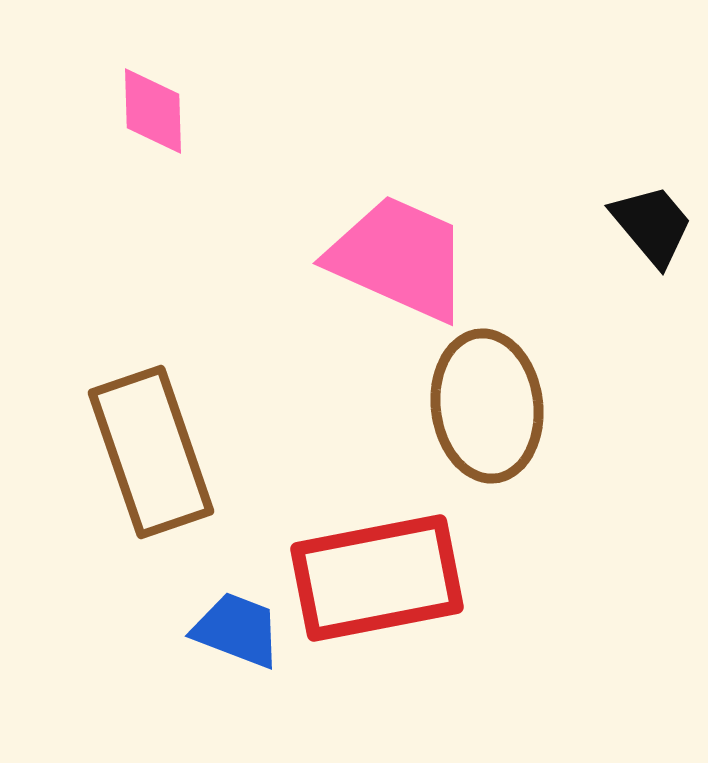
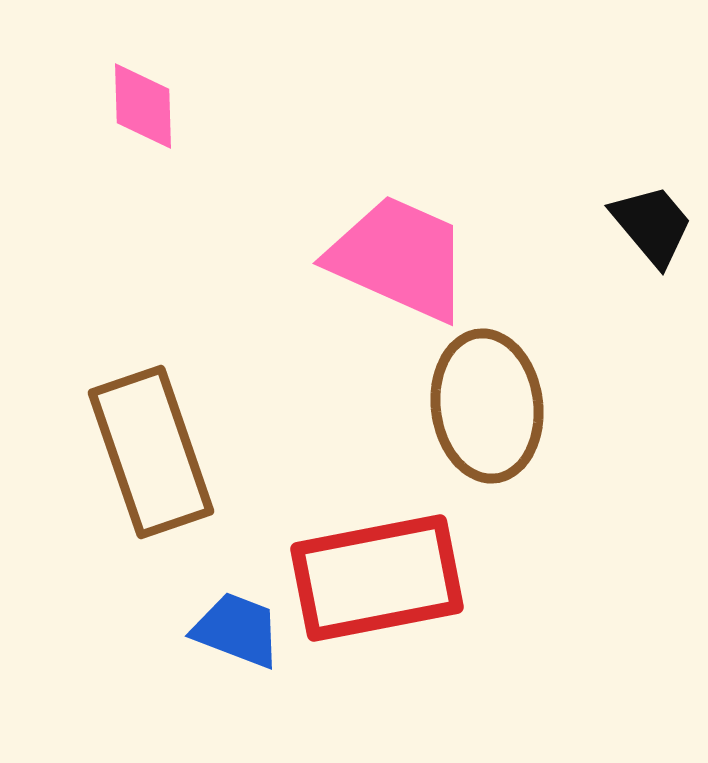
pink diamond: moved 10 px left, 5 px up
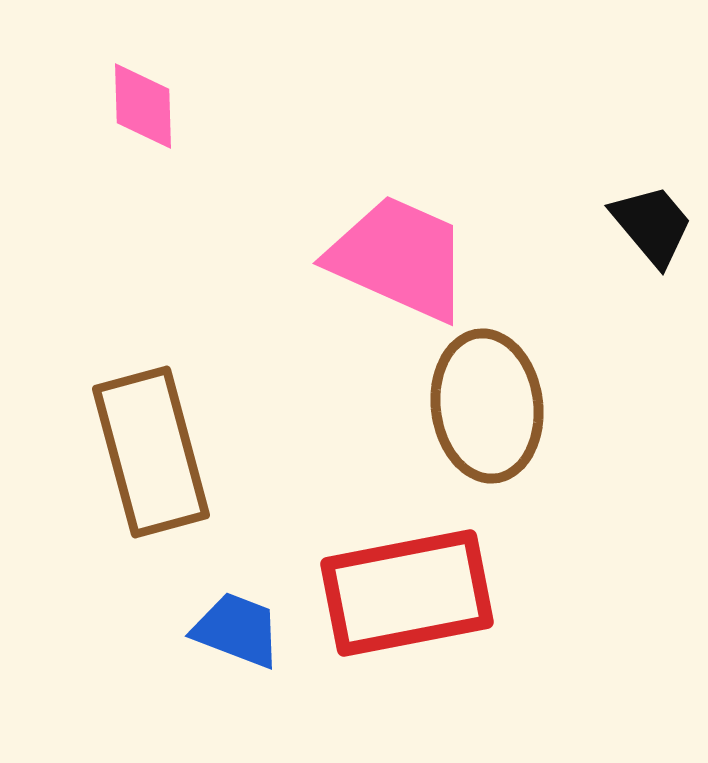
brown rectangle: rotated 4 degrees clockwise
red rectangle: moved 30 px right, 15 px down
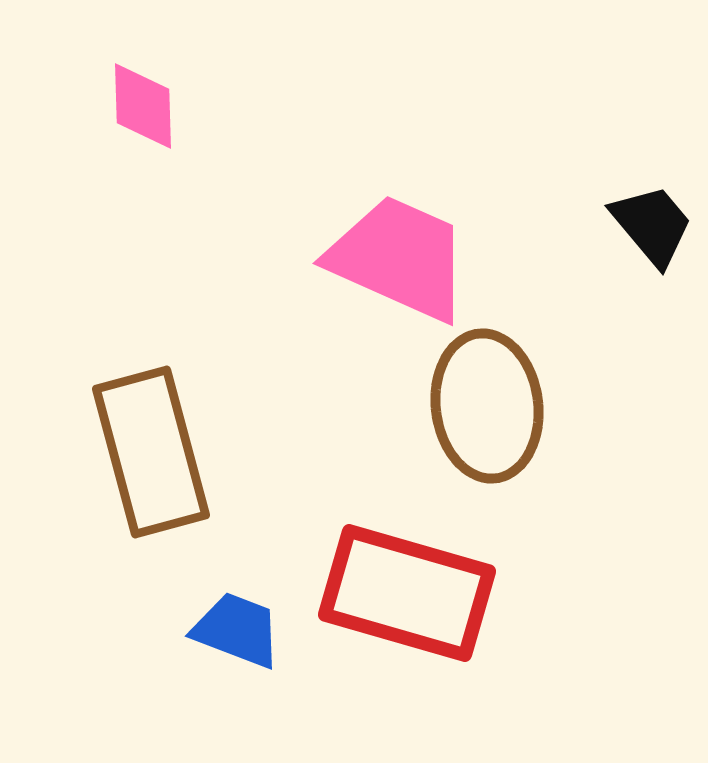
red rectangle: rotated 27 degrees clockwise
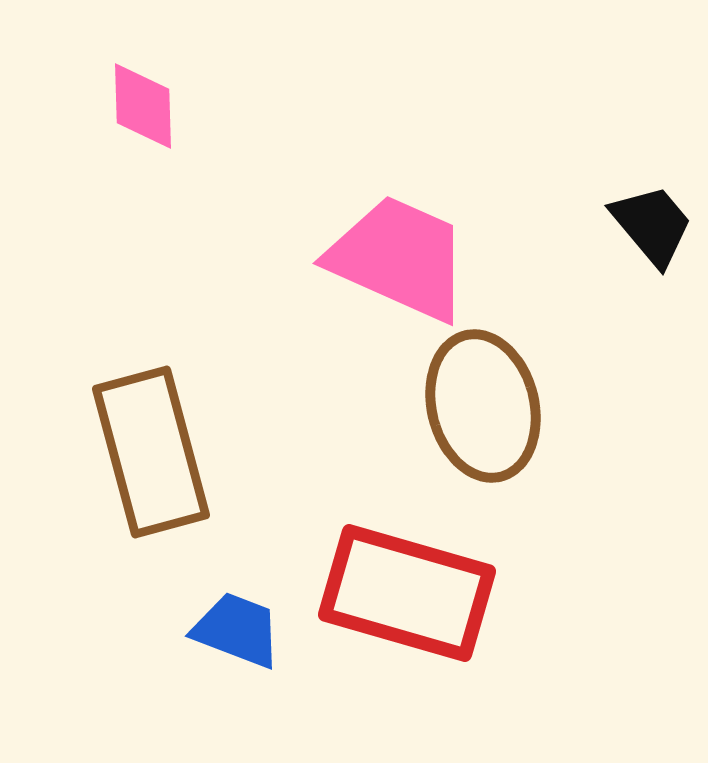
brown ellipse: moved 4 px left; rotated 7 degrees counterclockwise
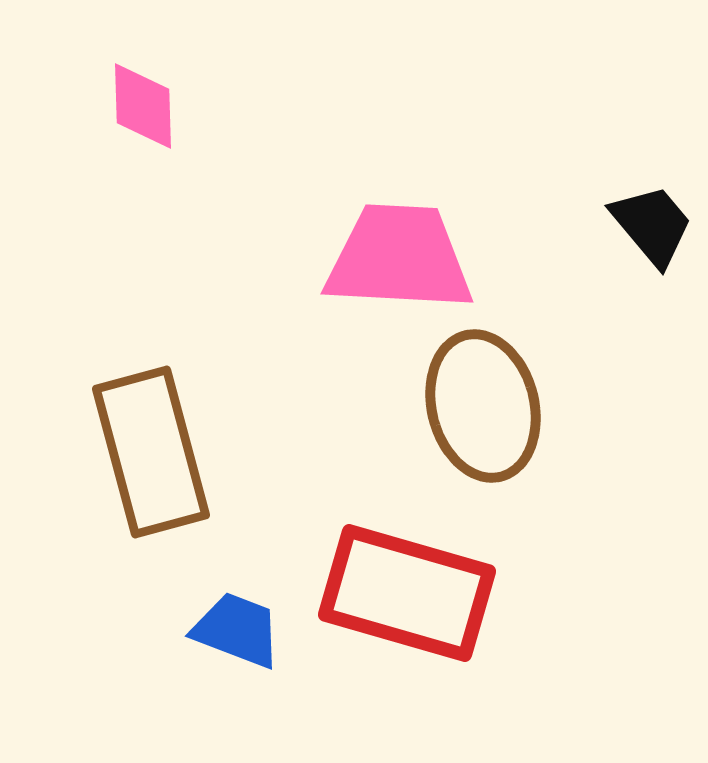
pink trapezoid: rotated 21 degrees counterclockwise
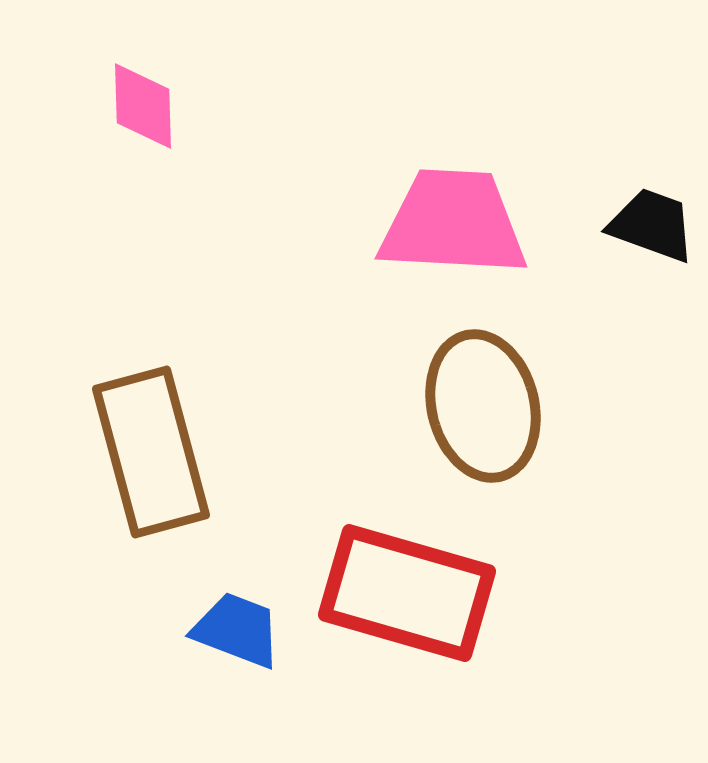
black trapezoid: rotated 30 degrees counterclockwise
pink trapezoid: moved 54 px right, 35 px up
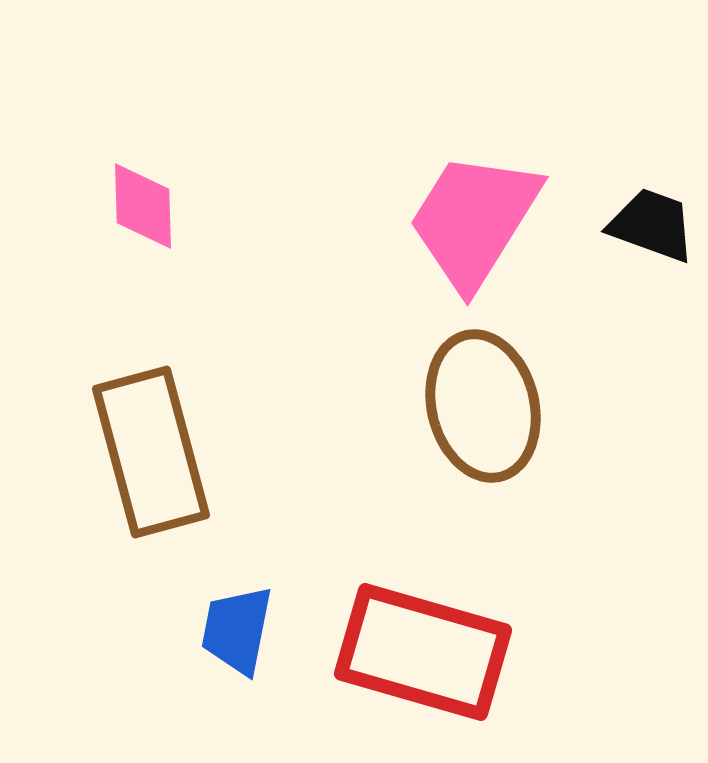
pink diamond: moved 100 px down
pink trapezoid: moved 21 px right, 3 px up; rotated 61 degrees counterclockwise
red rectangle: moved 16 px right, 59 px down
blue trapezoid: rotated 100 degrees counterclockwise
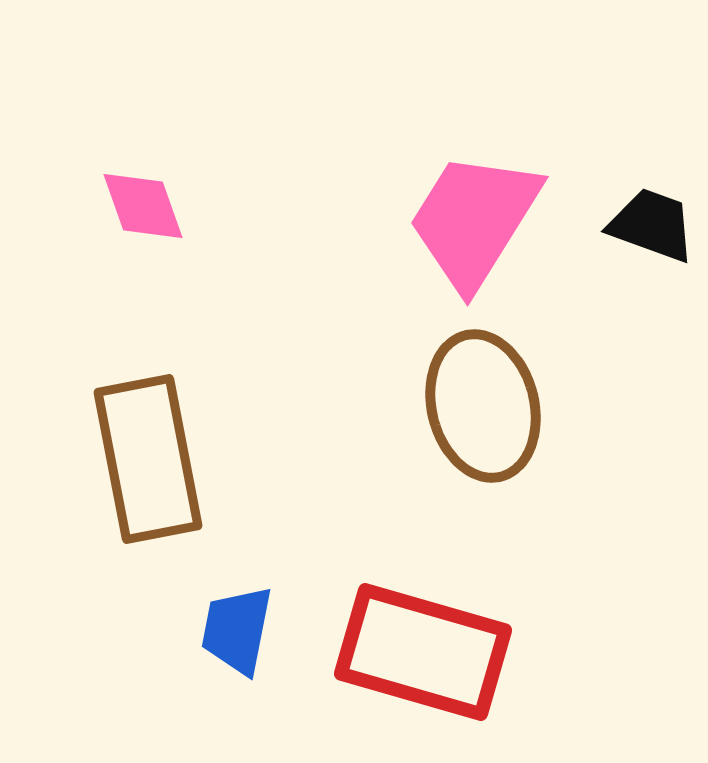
pink diamond: rotated 18 degrees counterclockwise
brown rectangle: moved 3 px left, 7 px down; rotated 4 degrees clockwise
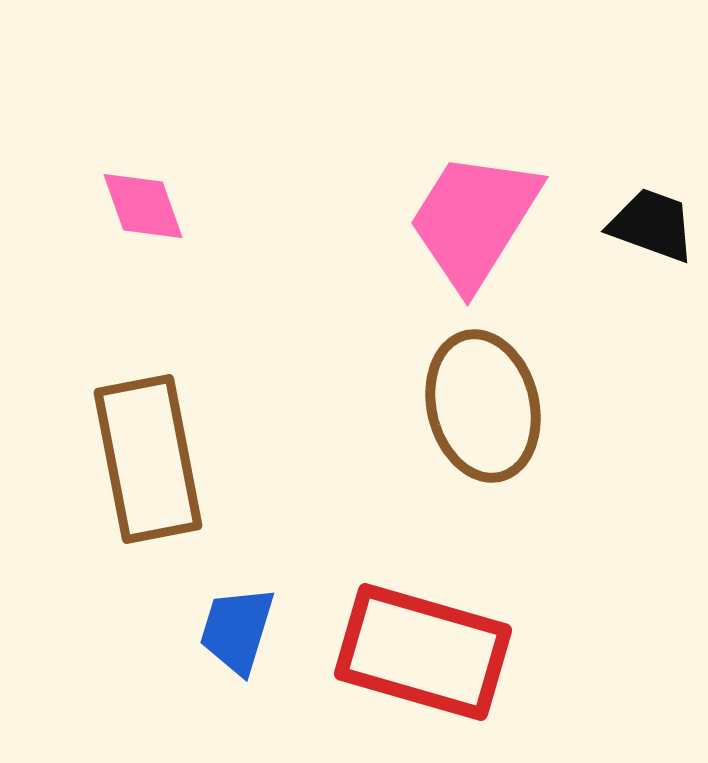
blue trapezoid: rotated 6 degrees clockwise
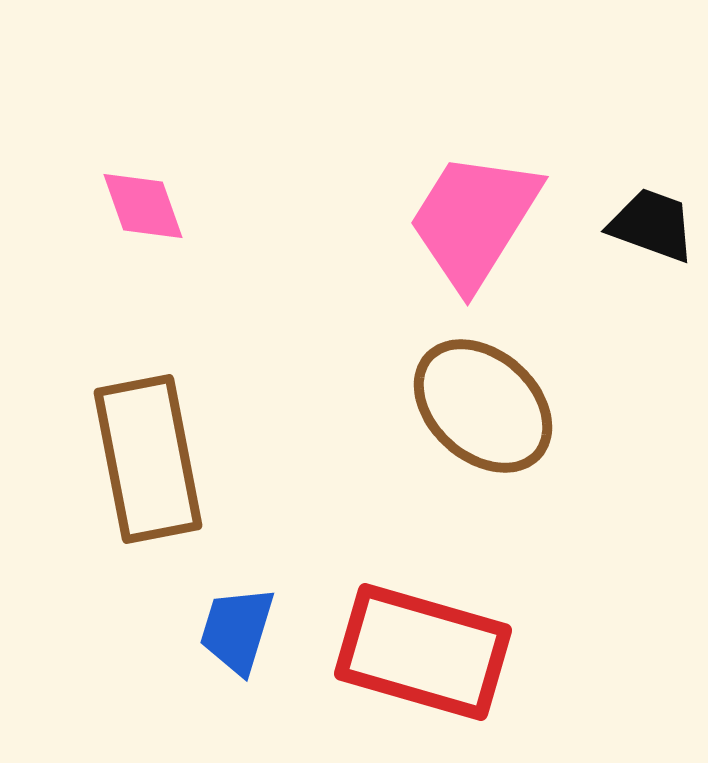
brown ellipse: rotated 34 degrees counterclockwise
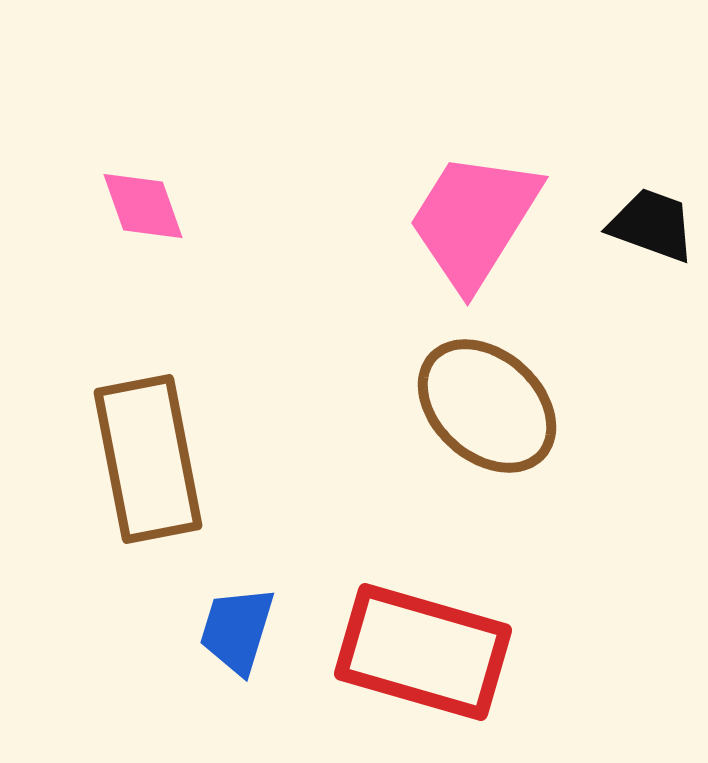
brown ellipse: moved 4 px right
